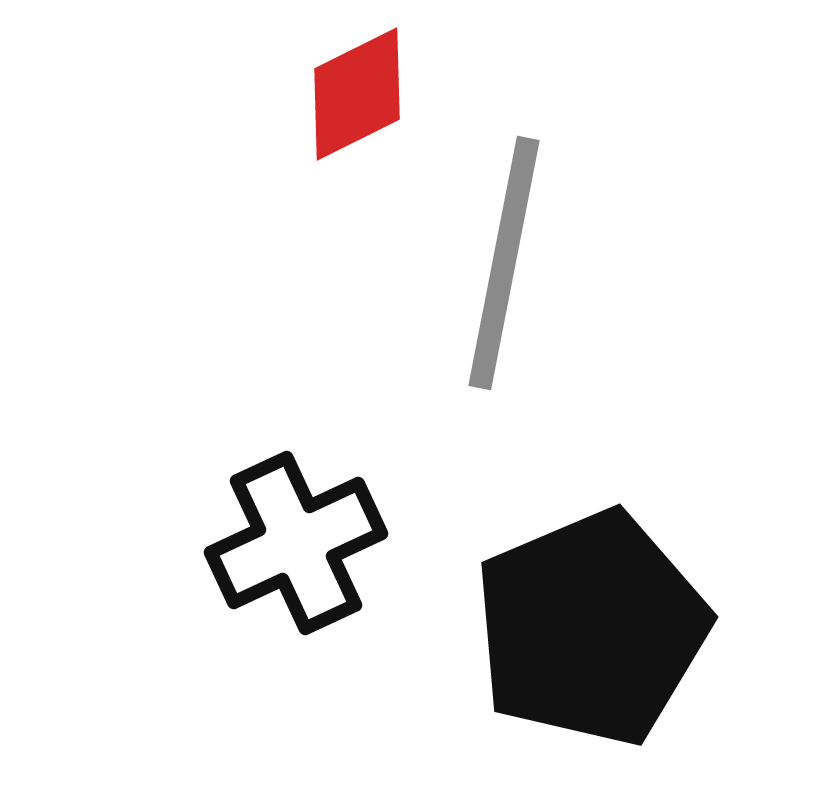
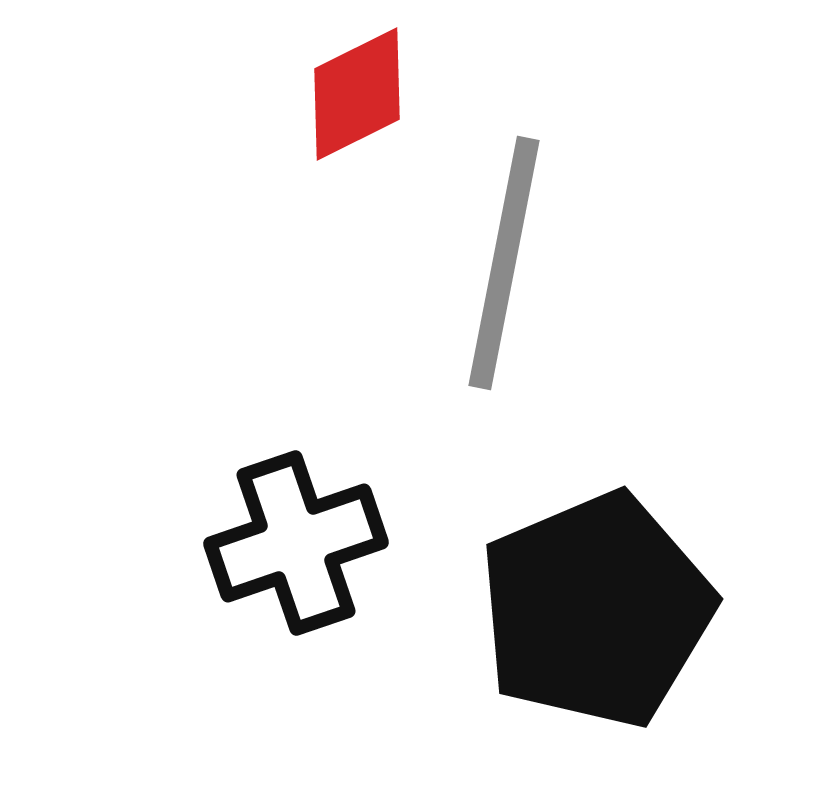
black cross: rotated 6 degrees clockwise
black pentagon: moved 5 px right, 18 px up
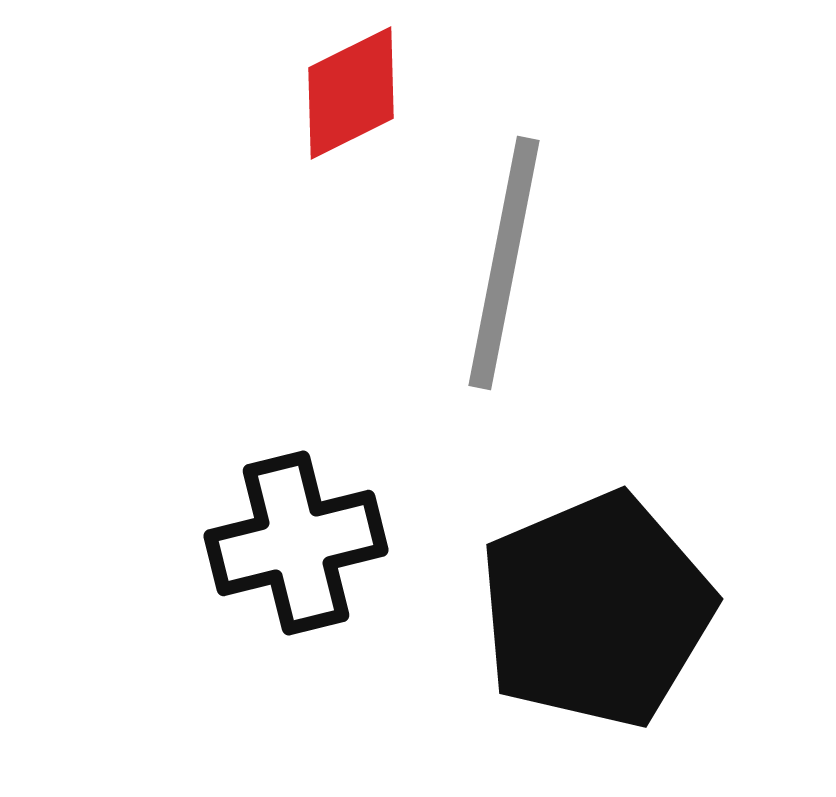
red diamond: moved 6 px left, 1 px up
black cross: rotated 5 degrees clockwise
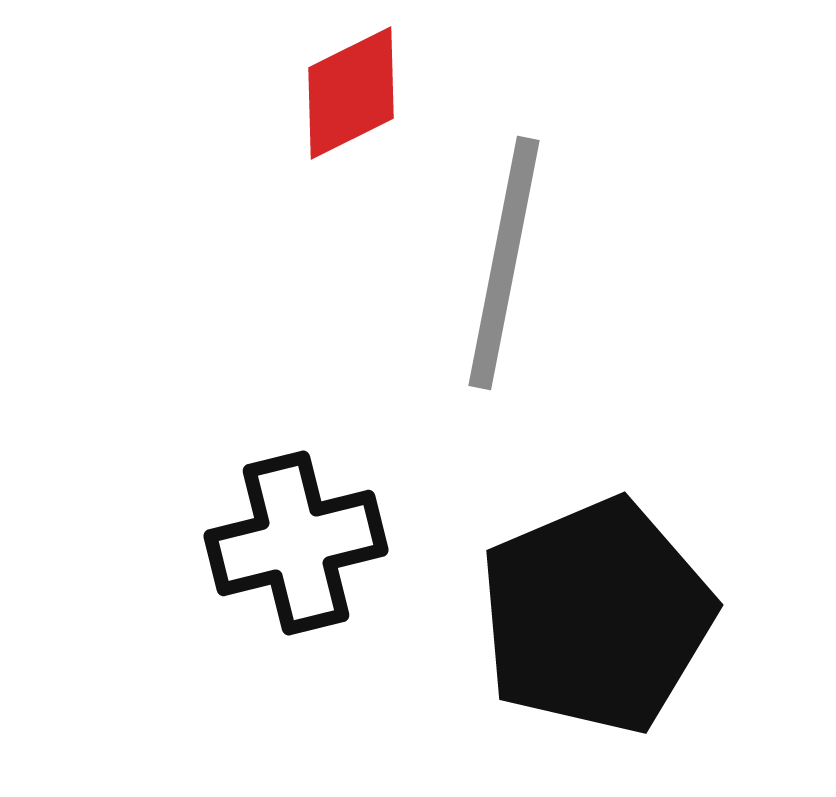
black pentagon: moved 6 px down
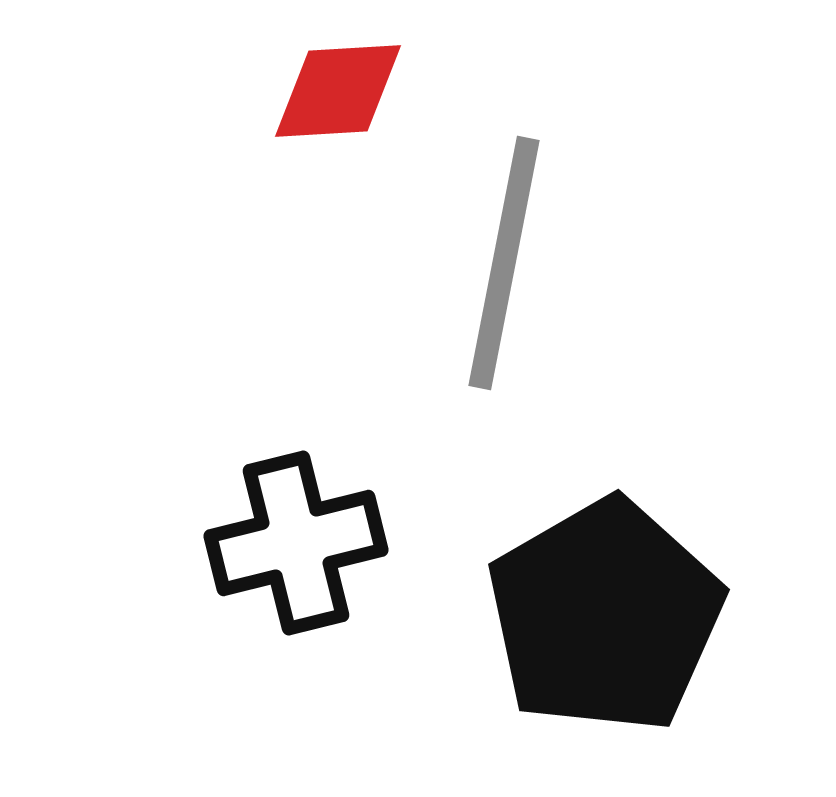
red diamond: moved 13 px left, 2 px up; rotated 23 degrees clockwise
black pentagon: moved 9 px right; rotated 7 degrees counterclockwise
